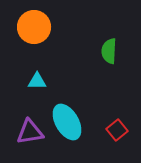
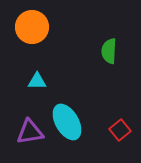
orange circle: moved 2 px left
red square: moved 3 px right
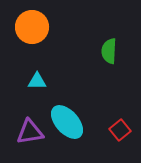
cyan ellipse: rotated 12 degrees counterclockwise
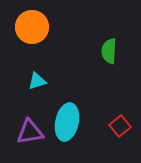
cyan triangle: rotated 18 degrees counterclockwise
cyan ellipse: rotated 54 degrees clockwise
red square: moved 4 px up
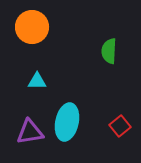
cyan triangle: rotated 18 degrees clockwise
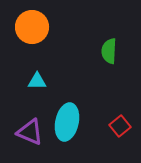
purple triangle: rotated 32 degrees clockwise
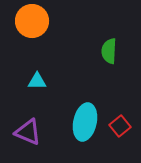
orange circle: moved 6 px up
cyan ellipse: moved 18 px right
purple triangle: moved 2 px left
